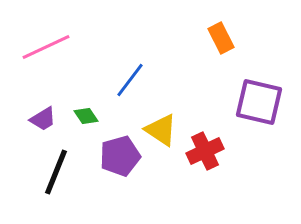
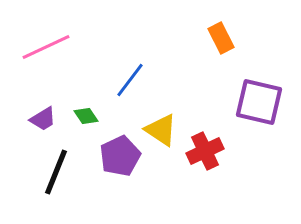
purple pentagon: rotated 9 degrees counterclockwise
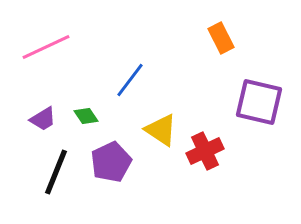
purple pentagon: moved 9 px left, 6 px down
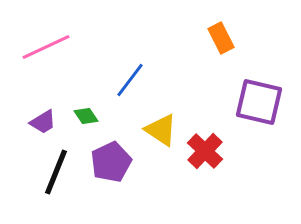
purple trapezoid: moved 3 px down
red cross: rotated 21 degrees counterclockwise
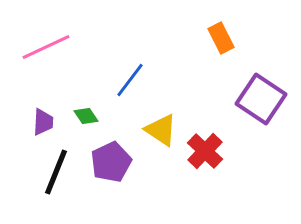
purple square: moved 2 px right, 3 px up; rotated 21 degrees clockwise
purple trapezoid: rotated 56 degrees counterclockwise
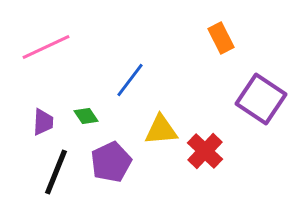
yellow triangle: rotated 39 degrees counterclockwise
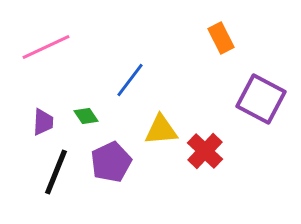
purple square: rotated 6 degrees counterclockwise
